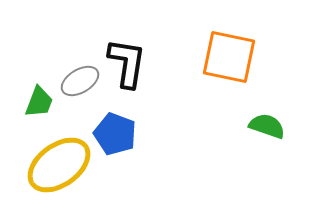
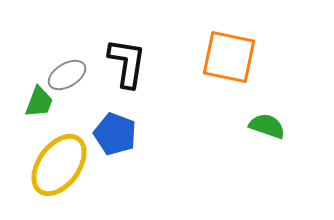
gray ellipse: moved 13 px left, 6 px up
yellow ellipse: rotated 18 degrees counterclockwise
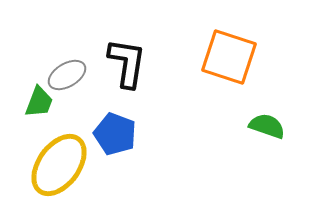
orange square: rotated 6 degrees clockwise
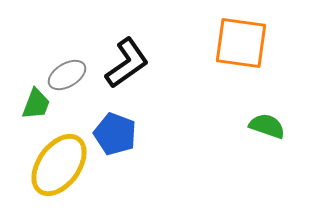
orange square: moved 12 px right, 14 px up; rotated 10 degrees counterclockwise
black L-shape: rotated 46 degrees clockwise
green trapezoid: moved 3 px left, 2 px down
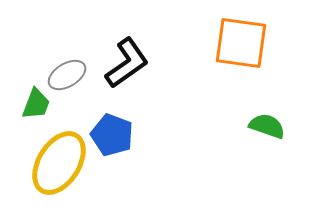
blue pentagon: moved 3 px left, 1 px down
yellow ellipse: moved 2 px up; rotated 4 degrees counterclockwise
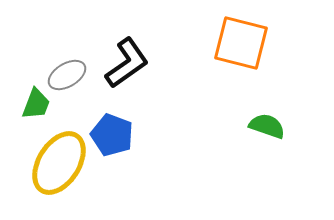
orange square: rotated 6 degrees clockwise
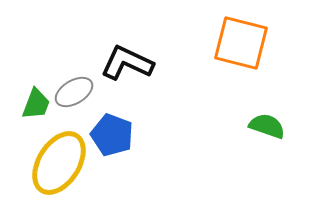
black L-shape: rotated 120 degrees counterclockwise
gray ellipse: moved 7 px right, 17 px down
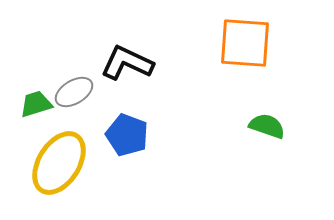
orange square: moved 4 px right; rotated 10 degrees counterclockwise
green trapezoid: rotated 128 degrees counterclockwise
blue pentagon: moved 15 px right
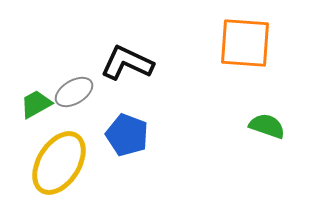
green trapezoid: rotated 12 degrees counterclockwise
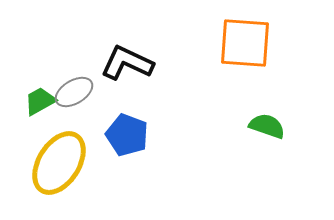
green trapezoid: moved 4 px right, 3 px up
